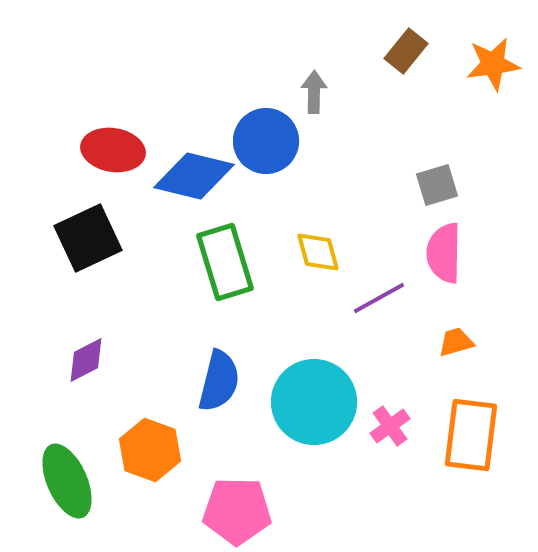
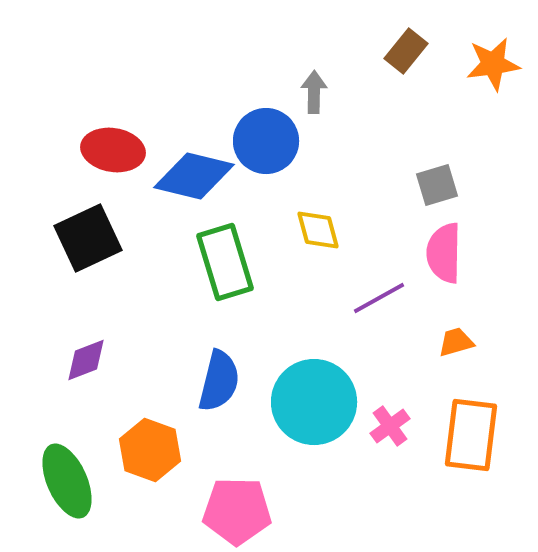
yellow diamond: moved 22 px up
purple diamond: rotated 6 degrees clockwise
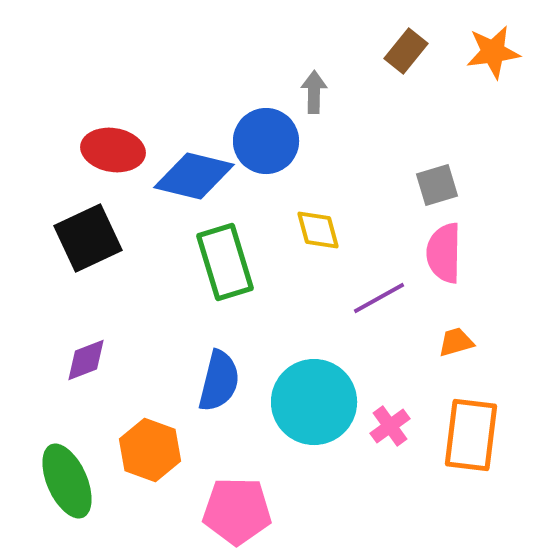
orange star: moved 12 px up
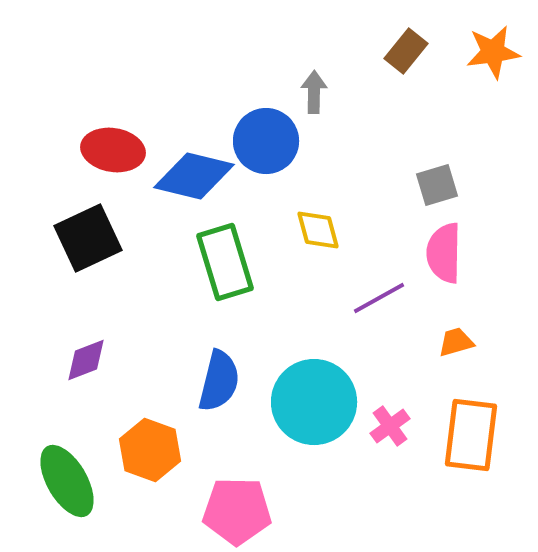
green ellipse: rotated 6 degrees counterclockwise
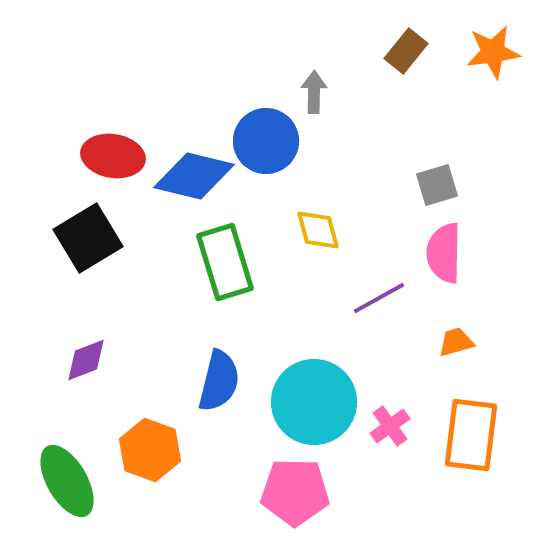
red ellipse: moved 6 px down
black square: rotated 6 degrees counterclockwise
pink pentagon: moved 58 px right, 19 px up
